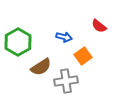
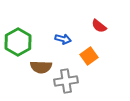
blue arrow: moved 1 px left, 2 px down
orange square: moved 6 px right
brown semicircle: rotated 35 degrees clockwise
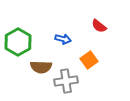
orange square: moved 4 px down
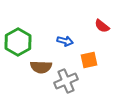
red semicircle: moved 3 px right
blue arrow: moved 2 px right, 2 px down
orange square: rotated 24 degrees clockwise
gray cross: rotated 15 degrees counterclockwise
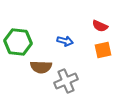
red semicircle: moved 2 px left; rotated 14 degrees counterclockwise
green hexagon: rotated 24 degrees counterclockwise
orange square: moved 14 px right, 10 px up
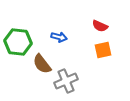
blue arrow: moved 6 px left, 4 px up
brown semicircle: moved 1 px right, 3 px up; rotated 50 degrees clockwise
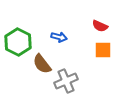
green hexagon: rotated 20 degrees clockwise
orange square: rotated 12 degrees clockwise
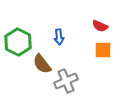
blue arrow: rotated 70 degrees clockwise
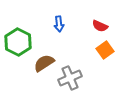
blue arrow: moved 13 px up
orange square: moved 2 px right; rotated 36 degrees counterclockwise
brown semicircle: moved 2 px right, 1 px up; rotated 95 degrees clockwise
gray cross: moved 4 px right, 3 px up
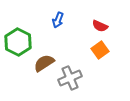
blue arrow: moved 1 px left, 4 px up; rotated 28 degrees clockwise
orange square: moved 5 px left
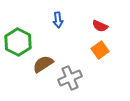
blue arrow: rotated 28 degrees counterclockwise
brown semicircle: moved 1 px left, 1 px down
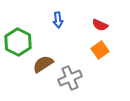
red semicircle: moved 1 px up
